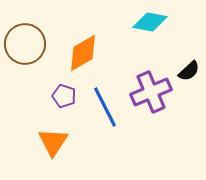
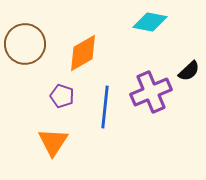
purple pentagon: moved 2 px left
blue line: rotated 33 degrees clockwise
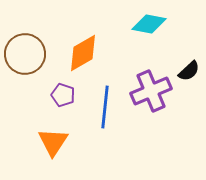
cyan diamond: moved 1 px left, 2 px down
brown circle: moved 10 px down
purple cross: moved 1 px up
purple pentagon: moved 1 px right, 1 px up
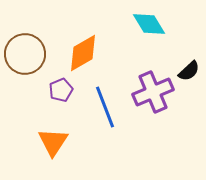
cyan diamond: rotated 48 degrees clockwise
purple cross: moved 2 px right, 1 px down
purple pentagon: moved 2 px left, 5 px up; rotated 30 degrees clockwise
blue line: rotated 27 degrees counterclockwise
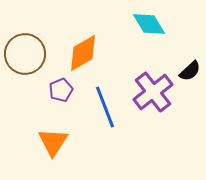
black semicircle: moved 1 px right
purple cross: rotated 15 degrees counterclockwise
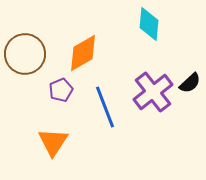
cyan diamond: rotated 36 degrees clockwise
black semicircle: moved 12 px down
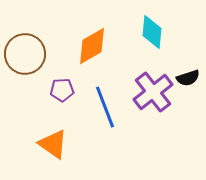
cyan diamond: moved 3 px right, 8 px down
orange diamond: moved 9 px right, 7 px up
black semicircle: moved 2 px left, 5 px up; rotated 25 degrees clockwise
purple pentagon: moved 1 px right; rotated 20 degrees clockwise
orange triangle: moved 2 px down; rotated 28 degrees counterclockwise
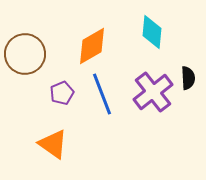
black semicircle: rotated 75 degrees counterclockwise
purple pentagon: moved 3 px down; rotated 20 degrees counterclockwise
blue line: moved 3 px left, 13 px up
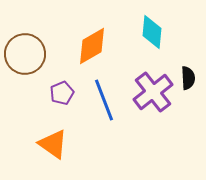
blue line: moved 2 px right, 6 px down
